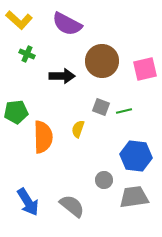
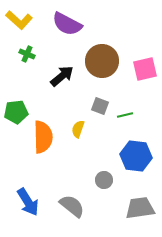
black arrow: rotated 40 degrees counterclockwise
gray square: moved 1 px left, 1 px up
green line: moved 1 px right, 4 px down
gray trapezoid: moved 6 px right, 11 px down
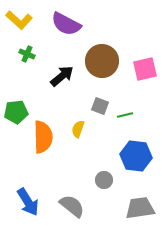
purple semicircle: moved 1 px left
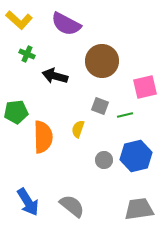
pink square: moved 18 px down
black arrow: moved 7 px left; rotated 125 degrees counterclockwise
blue hexagon: rotated 20 degrees counterclockwise
gray circle: moved 20 px up
gray trapezoid: moved 1 px left, 1 px down
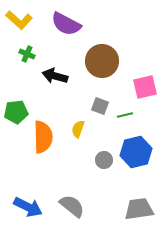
blue hexagon: moved 4 px up
blue arrow: moved 5 px down; rotated 32 degrees counterclockwise
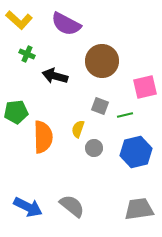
gray circle: moved 10 px left, 12 px up
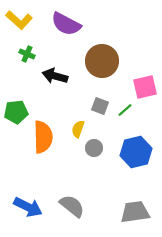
green line: moved 5 px up; rotated 28 degrees counterclockwise
gray trapezoid: moved 4 px left, 3 px down
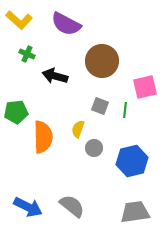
green line: rotated 42 degrees counterclockwise
blue hexagon: moved 4 px left, 9 px down
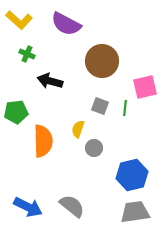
black arrow: moved 5 px left, 5 px down
green line: moved 2 px up
orange semicircle: moved 4 px down
blue hexagon: moved 14 px down
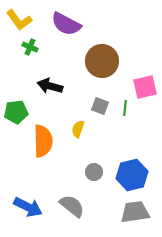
yellow L-shape: rotated 12 degrees clockwise
green cross: moved 3 px right, 7 px up
black arrow: moved 5 px down
gray circle: moved 24 px down
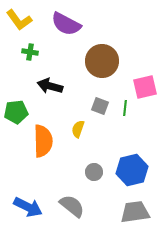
green cross: moved 5 px down; rotated 14 degrees counterclockwise
blue hexagon: moved 5 px up
